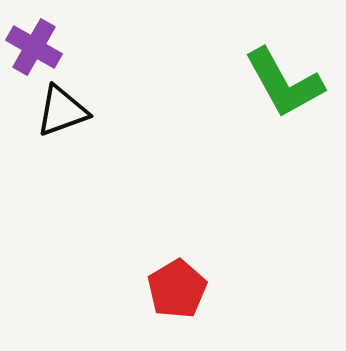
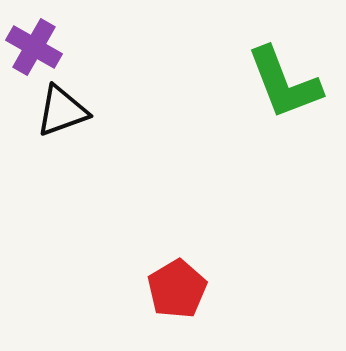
green L-shape: rotated 8 degrees clockwise
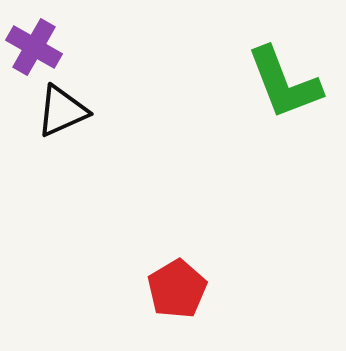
black triangle: rotated 4 degrees counterclockwise
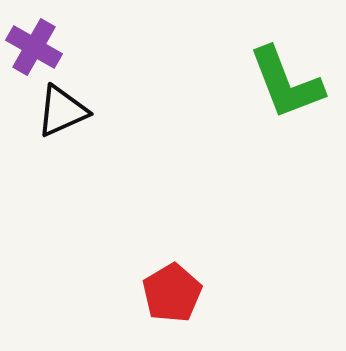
green L-shape: moved 2 px right
red pentagon: moved 5 px left, 4 px down
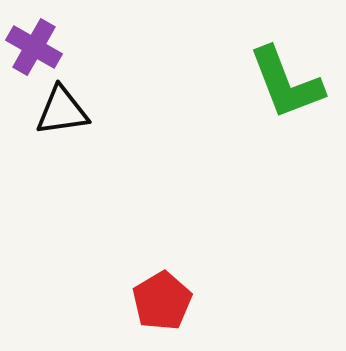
black triangle: rotated 16 degrees clockwise
red pentagon: moved 10 px left, 8 px down
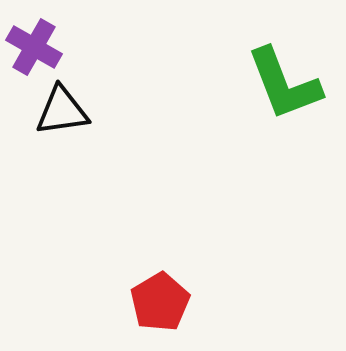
green L-shape: moved 2 px left, 1 px down
red pentagon: moved 2 px left, 1 px down
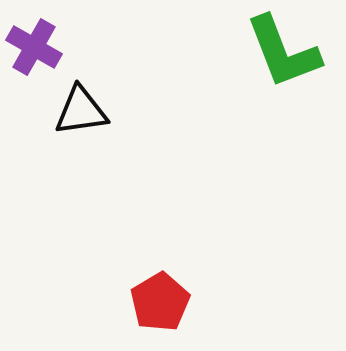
green L-shape: moved 1 px left, 32 px up
black triangle: moved 19 px right
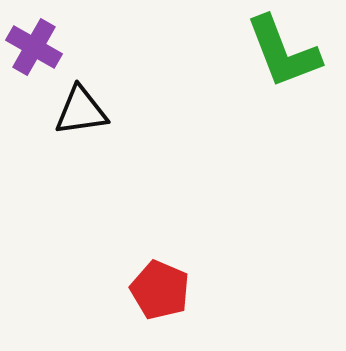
red pentagon: moved 12 px up; rotated 18 degrees counterclockwise
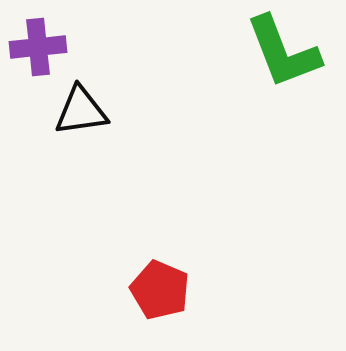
purple cross: moved 4 px right; rotated 36 degrees counterclockwise
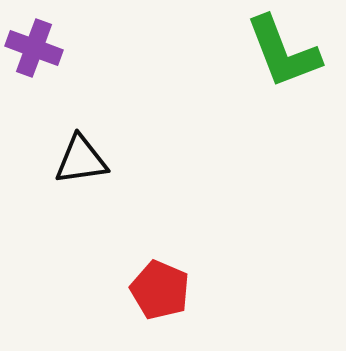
purple cross: moved 4 px left, 1 px down; rotated 26 degrees clockwise
black triangle: moved 49 px down
